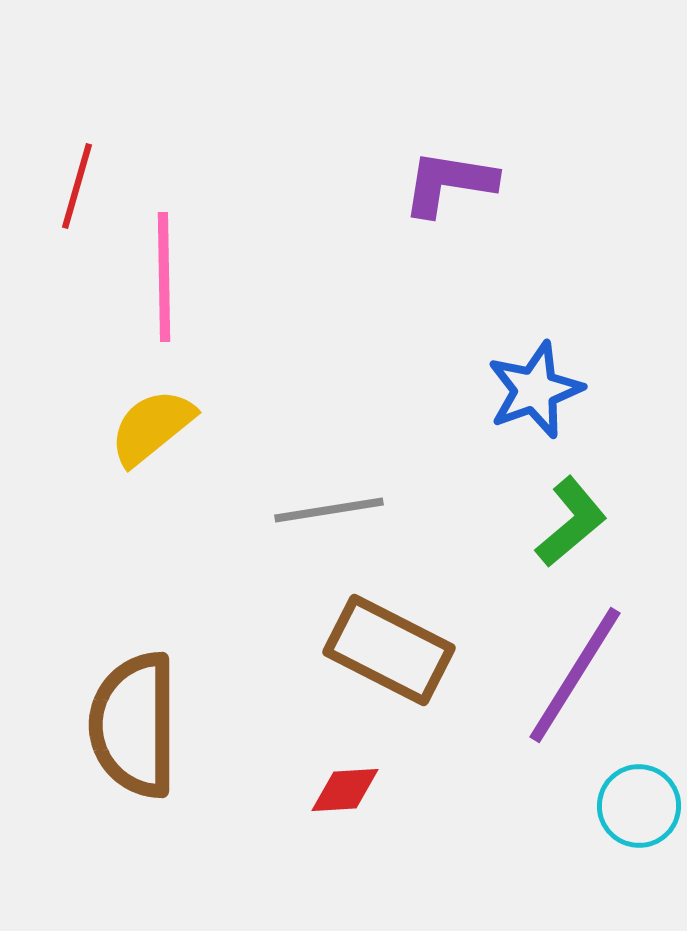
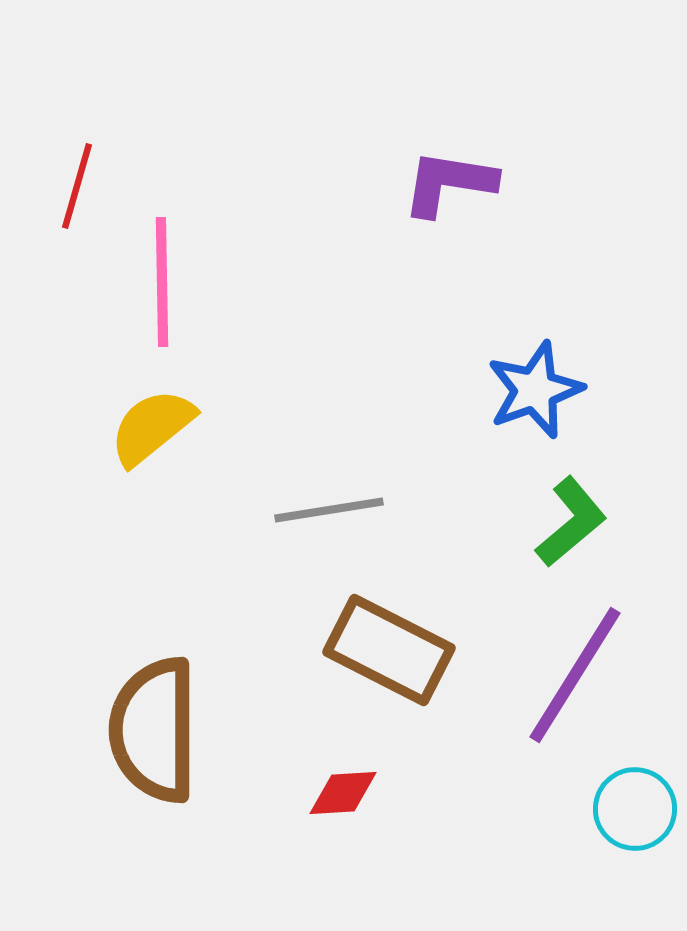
pink line: moved 2 px left, 5 px down
brown semicircle: moved 20 px right, 5 px down
red diamond: moved 2 px left, 3 px down
cyan circle: moved 4 px left, 3 px down
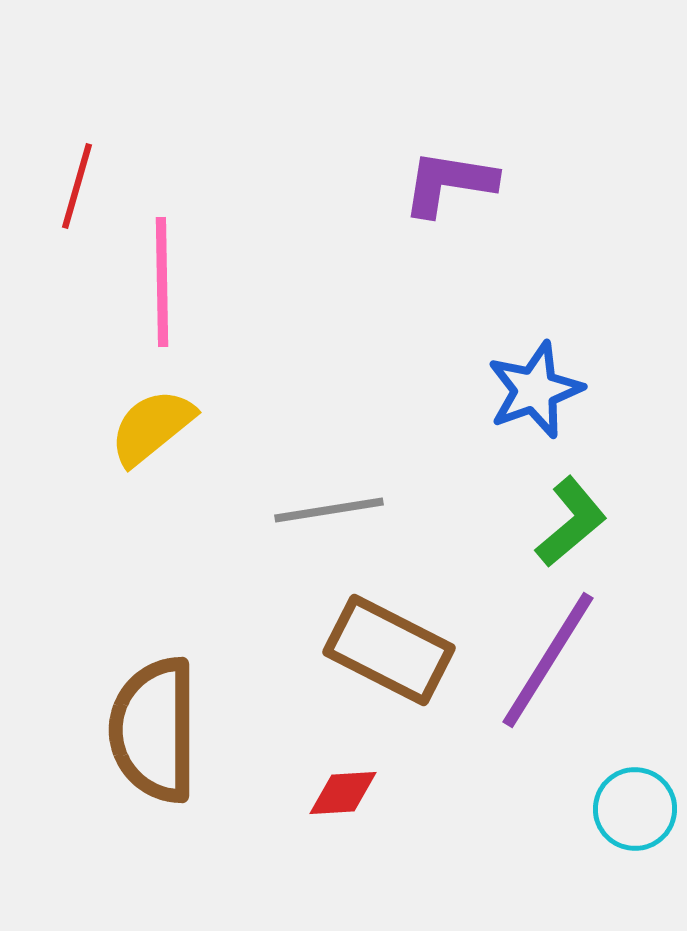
purple line: moved 27 px left, 15 px up
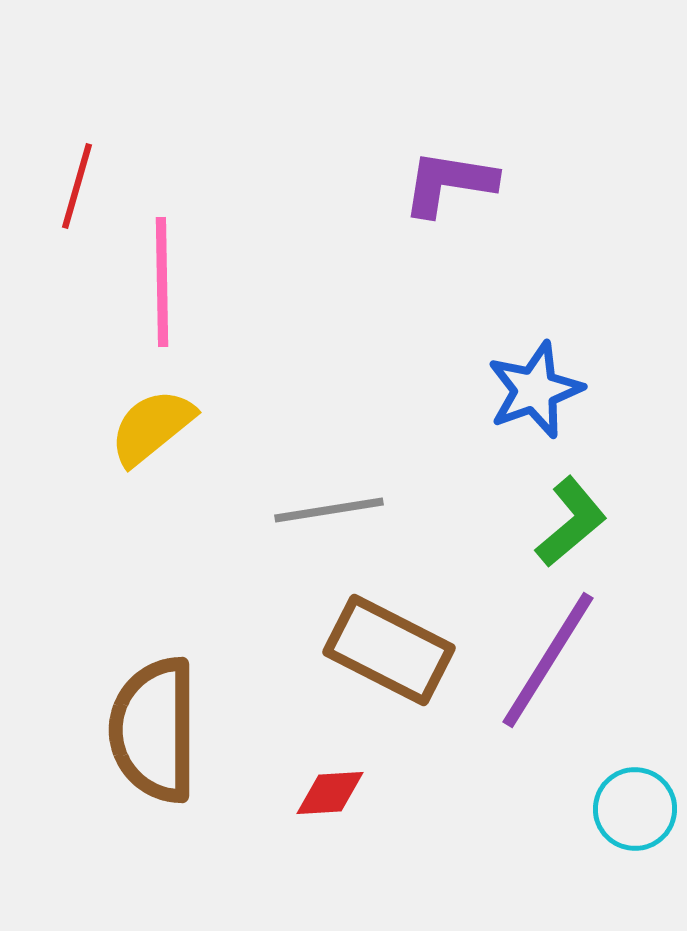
red diamond: moved 13 px left
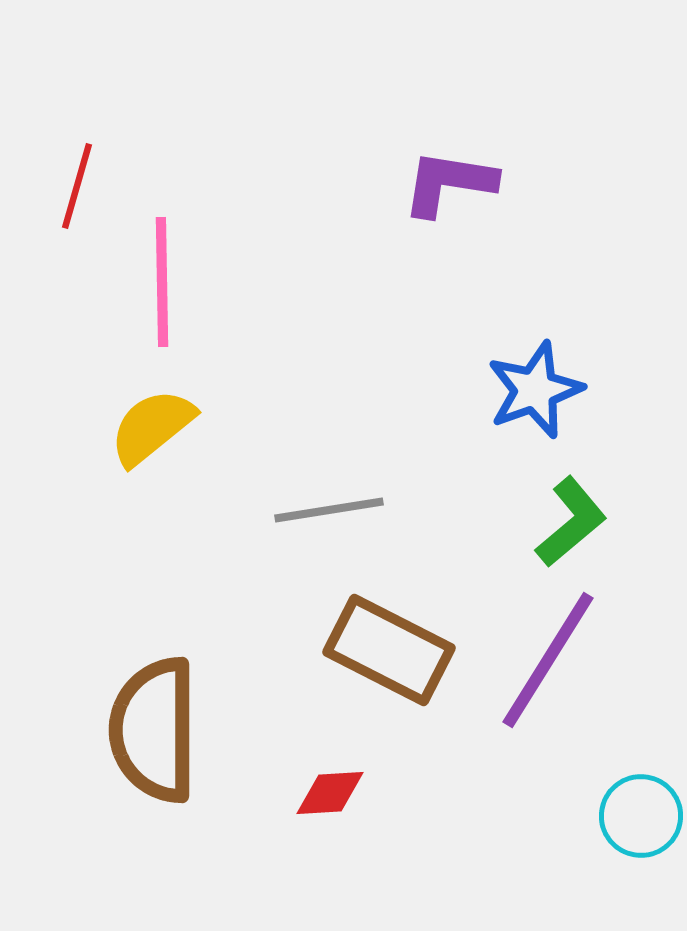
cyan circle: moved 6 px right, 7 px down
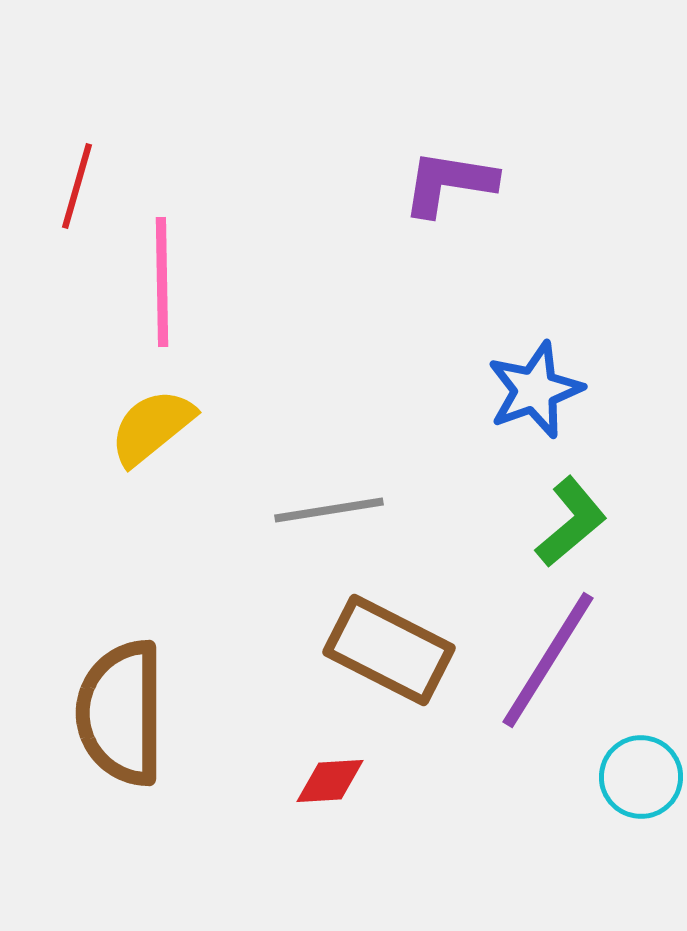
brown semicircle: moved 33 px left, 17 px up
red diamond: moved 12 px up
cyan circle: moved 39 px up
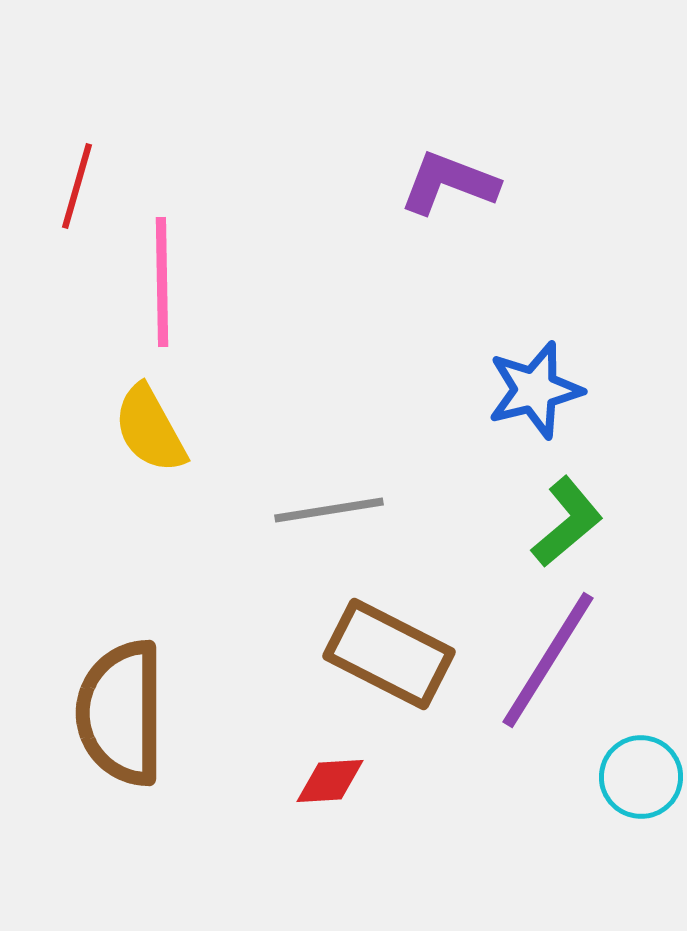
purple L-shape: rotated 12 degrees clockwise
blue star: rotated 6 degrees clockwise
yellow semicircle: moved 2 px left, 2 px down; rotated 80 degrees counterclockwise
green L-shape: moved 4 px left
brown rectangle: moved 4 px down
